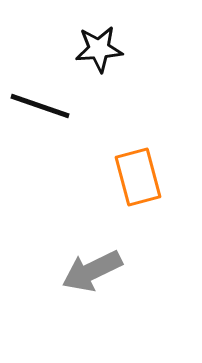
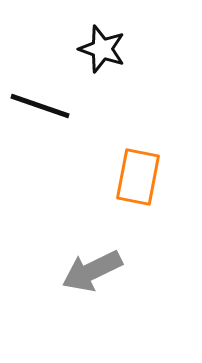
black star: moved 3 px right; rotated 24 degrees clockwise
orange rectangle: rotated 26 degrees clockwise
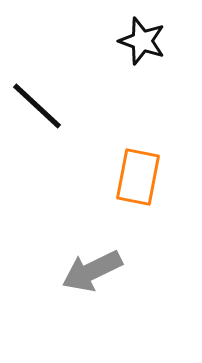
black star: moved 40 px right, 8 px up
black line: moved 3 px left; rotated 24 degrees clockwise
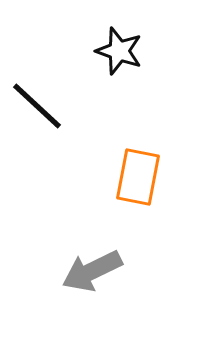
black star: moved 23 px left, 10 px down
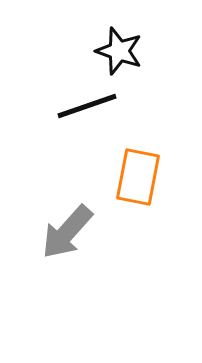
black line: moved 50 px right; rotated 62 degrees counterclockwise
gray arrow: moved 25 px left, 39 px up; rotated 22 degrees counterclockwise
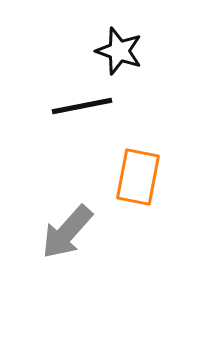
black line: moved 5 px left; rotated 8 degrees clockwise
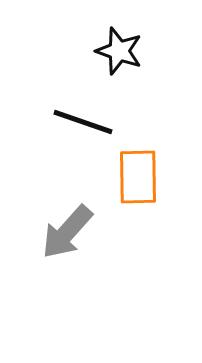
black line: moved 1 px right, 16 px down; rotated 30 degrees clockwise
orange rectangle: rotated 12 degrees counterclockwise
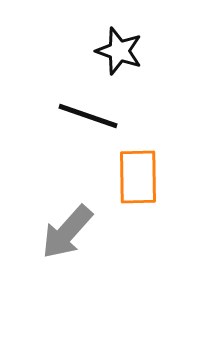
black line: moved 5 px right, 6 px up
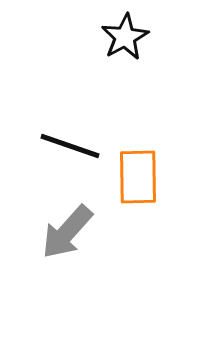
black star: moved 6 px right, 14 px up; rotated 24 degrees clockwise
black line: moved 18 px left, 30 px down
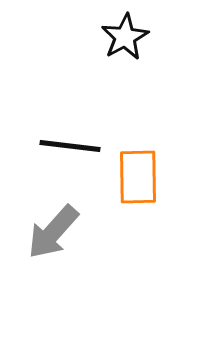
black line: rotated 12 degrees counterclockwise
gray arrow: moved 14 px left
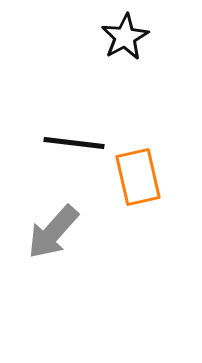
black line: moved 4 px right, 3 px up
orange rectangle: rotated 12 degrees counterclockwise
